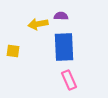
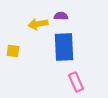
pink rectangle: moved 7 px right, 2 px down
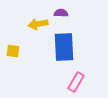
purple semicircle: moved 3 px up
pink rectangle: rotated 54 degrees clockwise
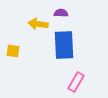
yellow arrow: rotated 18 degrees clockwise
blue rectangle: moved 2 px up
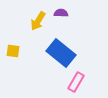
yellow arrow: moved 3 px up; rotated 66 degrees counterclockwise
blue rectangle: moved 3 px left, 8 px down; rotated 48 degrees counterclockwise
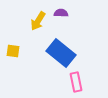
pink rectangle: rotated 42 degrees counterclockwise
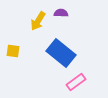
pink rectangle: rotated 66 degrees clockwise
